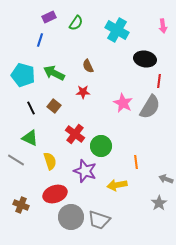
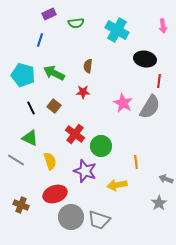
purple rectangle: moved 3 px up
green semicircle: rotated 49 degrees clockwise
brown semicircle: rotated 32 degrees clockwise
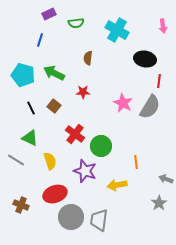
brown semicircle: moved 8 px up
gray trapezoid: rotated 80 degrees clockwise
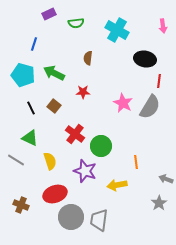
blue line: moved 6 px left, 4 px down
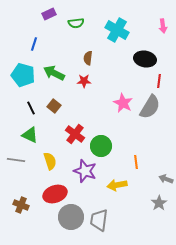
red star: moved 1 px right, 11 px up
green triangle: moved 3 px up
gray line: rotated 24 degrees counterclockwise
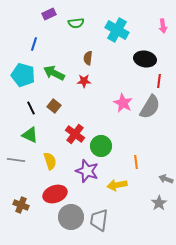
purple star: moved 2 px right
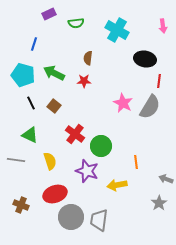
black line: moved 5 px up
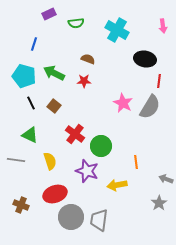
brown semicircle: moved 1 px down; rotated 104 degrees clockwise
cyan pentagon: moved 1 px right, 1 px down
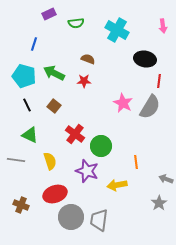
black line: moved 4 px left, 2 px down
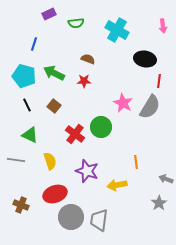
green circle: moved 19 px up
